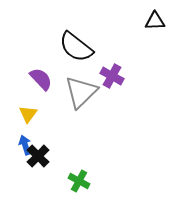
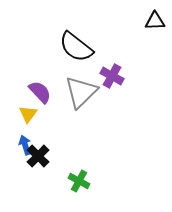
purple semicircle: moved 1 px left, 13 px down
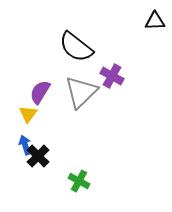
purple semicircle: rotated 105 degrees counterclockwise
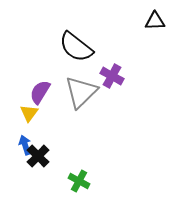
yellow triangle: moved 1 px right, 1 px up
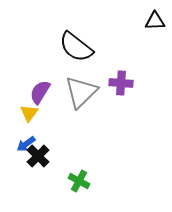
purple cross: moved 9 px right, 7 px down; rotated 25 degrees counterclockwise
blue arrow: moved 1 px right, 1 px up; rotated 108 degrees counterclockwise
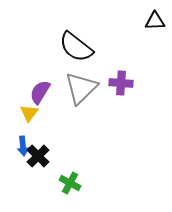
gray triangle: moved 4 px up
blue arrow: moved 3 px left, 2 px down; rotated 60 degrees counterclockwise
green cross: moved 9 px left, 2 px down
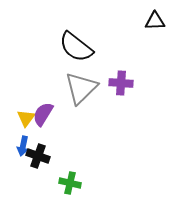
purple semicircle: moved 3 px right, 22 px down
yellow triangle: moved 3 px left, 5 px down
blue arrow: rotated 18 degrees clockwise
black cross: rotated 25 degrees counterclockwise
green cross: rotated 15 degrees counterclockwise
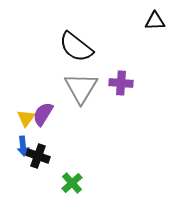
gray triangle: rotated 15 degrees counterclockwise
blue arrow: rotated 18 degrees counterclockwise
green cross: moved 2 px right; rotated 35 degrees clockwise
